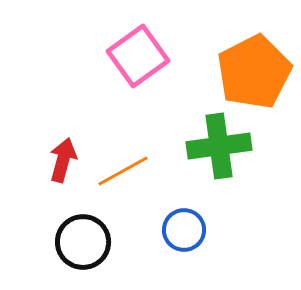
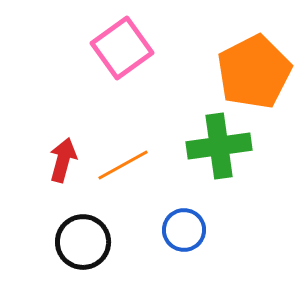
pink square: moved 16 px left, 8 px up
orange line: moved 6 px up
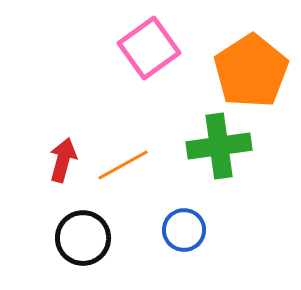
pink square: moved 27 px right
orange pentagon: moved 3 px left, 1 px up; rotated 6 degrees counterclockwise
black circle: moved 4 px up
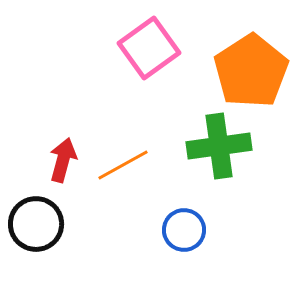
black circle: moved 47 px left, 14 px up
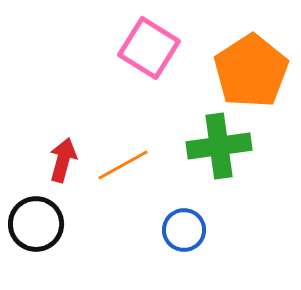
pink square: rotated 22 degrees counterclockwise
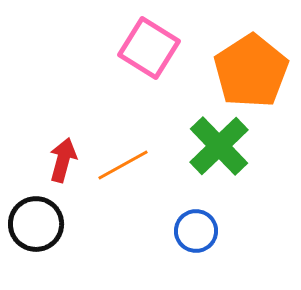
green cross: rotated 36 degrees counterclockwise
blue circle: moved 12 px right, 1 px down
